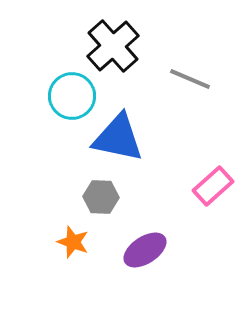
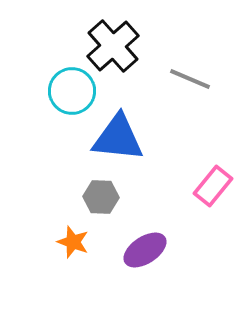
cyan circle: moved 5 px up
blue triangle: rotated 6 degrees counterclockwise
pink rectangle: rotated 9 degrees counterclockwise
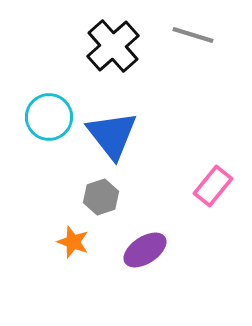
gray line: moved 3 px right, 44 px up; rotated 6 degrees counterclockwise
cyan circle: moved 23 px left, 26 px down
blue triangle: moved 6 px left, 3 px up; rotated 46 degrees clockwise
gray hexagon: rotated 20 degrees counterclockwise
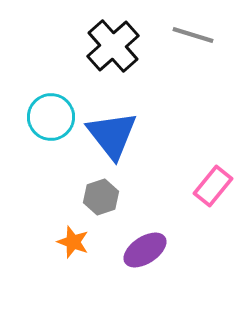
cyan circle: moved 2 px right
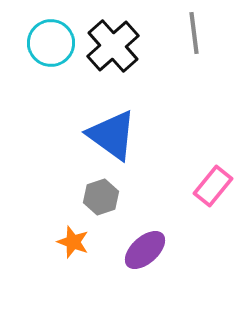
gray line: moved 1 px right, 2 px up; rotated 66 degrees clockwise
cyan circle: moved 74 px up
blue triangle: rotated 16 degrees counterclockwise
purple ellipse: rotated 9 degrees counterclockwise
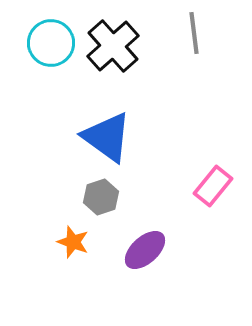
blue triangle: moved 5 px left, 2 px down
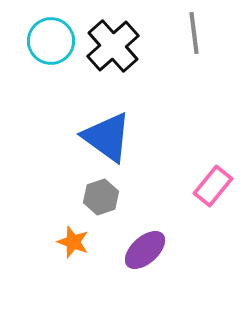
cyan circle: moved 2 px up
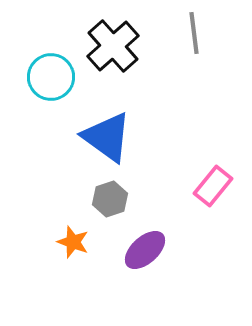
cyan circle: moved 36 px down
gray hexagon: moved 9 px right, 2 px down
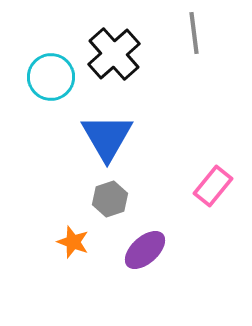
black cross: moved 1 px right, 8 px down
blue triangle: rotated 24 degrees clockwise
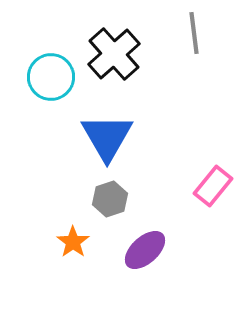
orange star: rotated 16 degrees clockwise
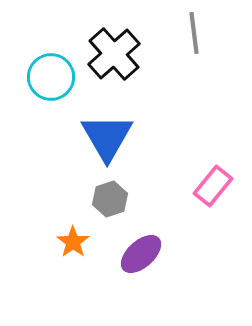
purple ellipse: moved 4 px left, 4 px down
